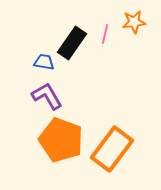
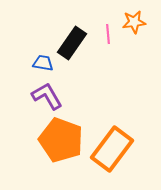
pink line: moved 3 px right; rotated 18 degrees counterclockwise
blue trapezoid: moved 1 px left, 1 px down
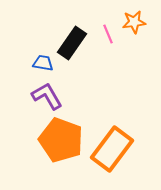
pink line: rotated 18 degrees counterclockwise
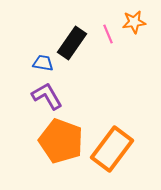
orange pentagon: moved 1 px down
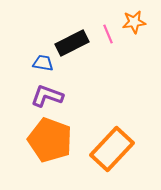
black rectangle: rotated 28 degrees clockwise
purple L-shape: rotated 40 degrees counterclockwise
orange pentagon: moved 11 px left, 1 px up
orange rectangle: rotated 6 degrees clockwise
